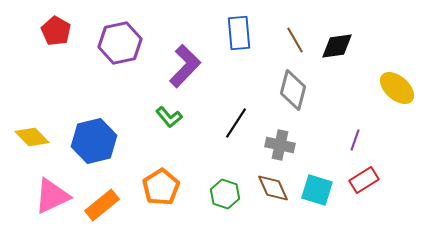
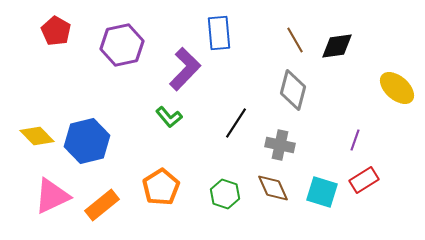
blue rectangle: moved 20 px left
purple hexagon: moved 2 px right, 2 px down
purple L-shape: moved 3 px down
yellow diamond: moved 5 px right, 1 px up
blue hexagon: moved 7 px left
cyan square: moved 5 px right, 2 px down
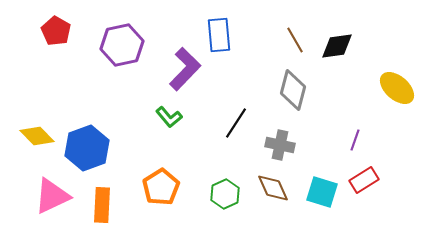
blue rectangle: moved 2 px down
blue hexagon: moved 7 px down; rotated 6 degrees counterclockwise
green hexagon: rotated 16 degrees clockwise
orange rectangle: rotated 48 degrees counterclockwise
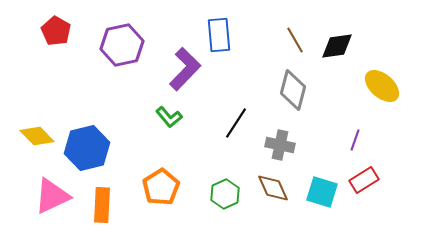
yellow ellipse: moved 15 px left, 2 px up
blue hexagon: rotated 6 degrees clockwise
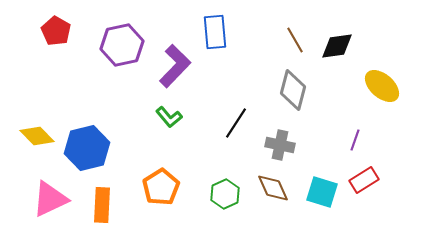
blue rectangle: moved 4 px left, 3 px up
purple L-shape: moved 10 px left, 3 px up
pink triangle: moved 2 px left, 3 px down
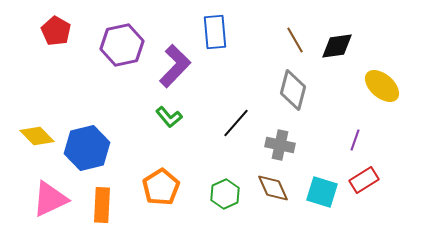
black line: rotated 8 degrees clockwise
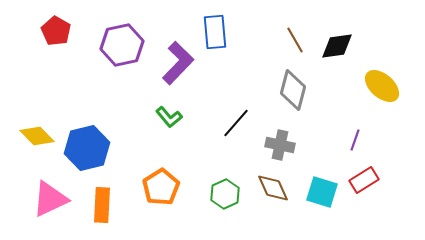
purple L-shape: moved 3 px right, 3 px up
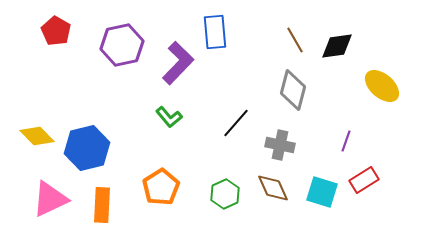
purple line: moved 9 px left, 1 px down
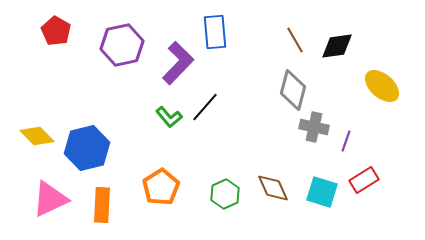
black line: moved 31 px left, 16 px up
gray cross: moved 34 px right, 18 px up
